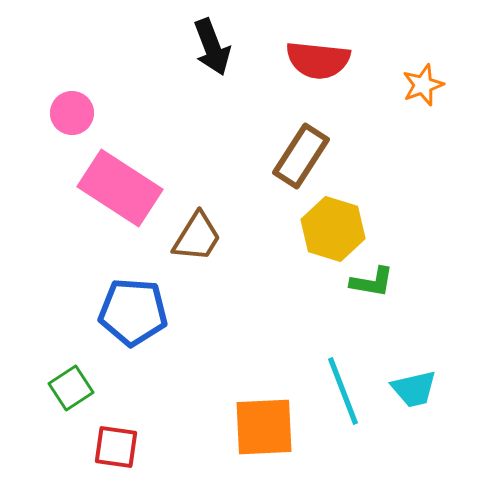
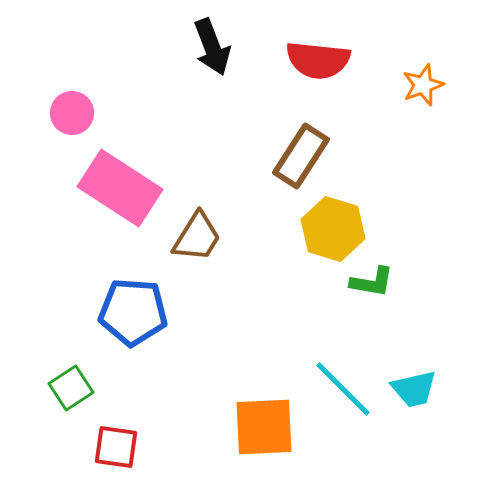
cyan line: moved 2 px up; rotated 24 degrees counterclockwise
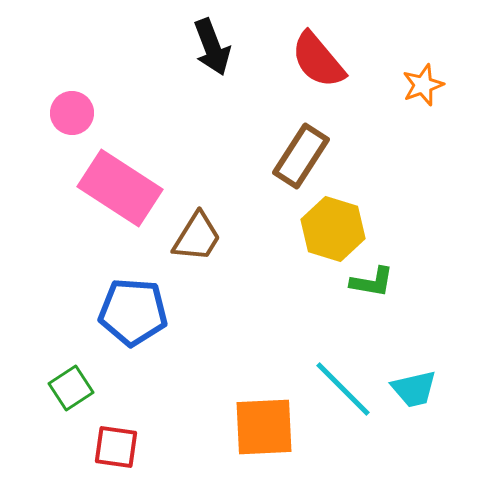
red semicircle: rotated 44 degrees clockwise
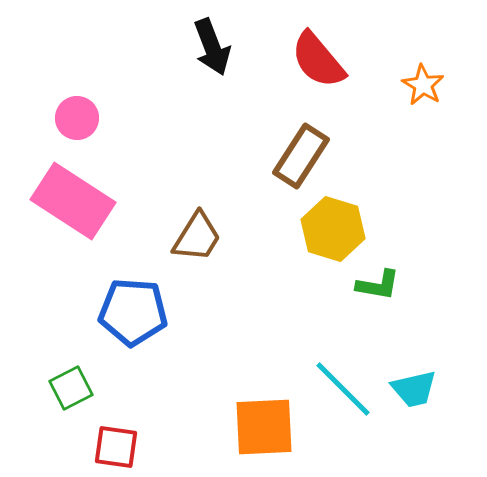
orange star: rotated 21 degrees counterclockwise
pink circle: moved 5 px right, 5 px down
pink rectangle: moved 47 px left, 13 px down
green L-shape: moved 6 px right, 3 px down
green square: rotated 6 degrees clockwise
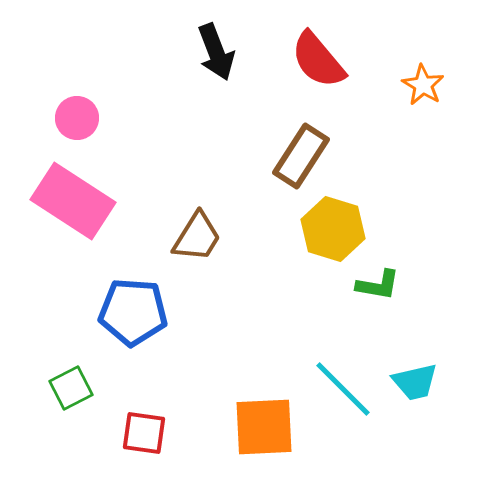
black arrow: moved 4 px right, 5 px down
cyan trapezoid: moved 1 px right, 7 px up
red square: moved 28 px right, 14 px up
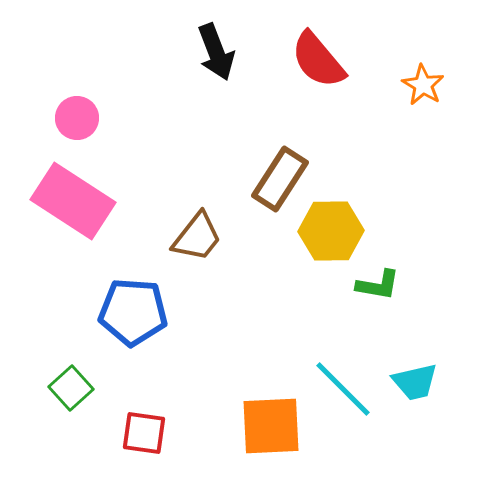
brown rectangle: moved 21 px left, 23 px down
yellow hexagon: moved 2 px left, 2 px down; rotated 18 degrees counterclockwise
brown trapezoid: rotated 6 degrees clockwise
green square: rotated 15 degrees counterclockwise
orange square: moved 7 px right, 1 px up
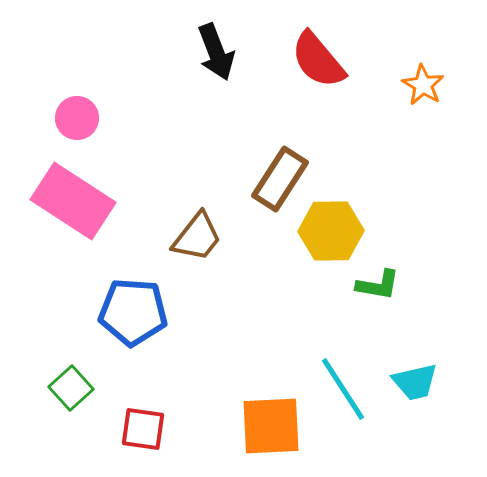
cyan line: rotated 12 degrees clockwise
red square: moved 1 px left, 4 px up
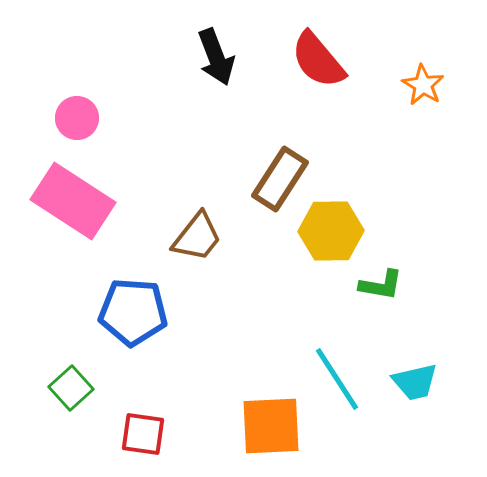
black arrow: moved 5 px down
green L-shape: moved 3 px right
cyan line: moved 6 px left, 10 px up
red square: moved 5 px down
